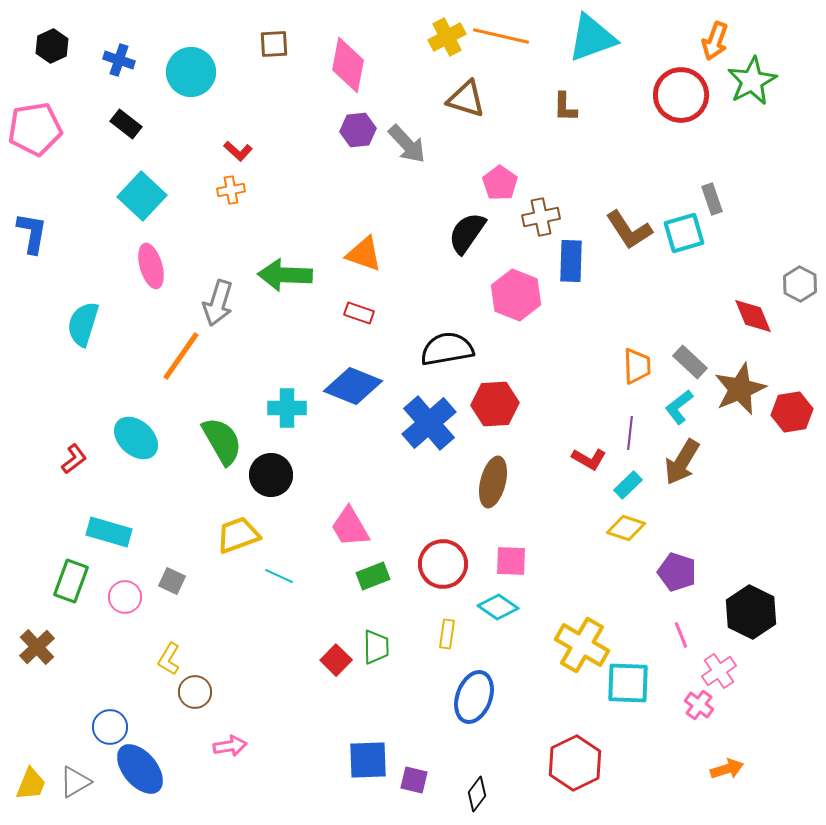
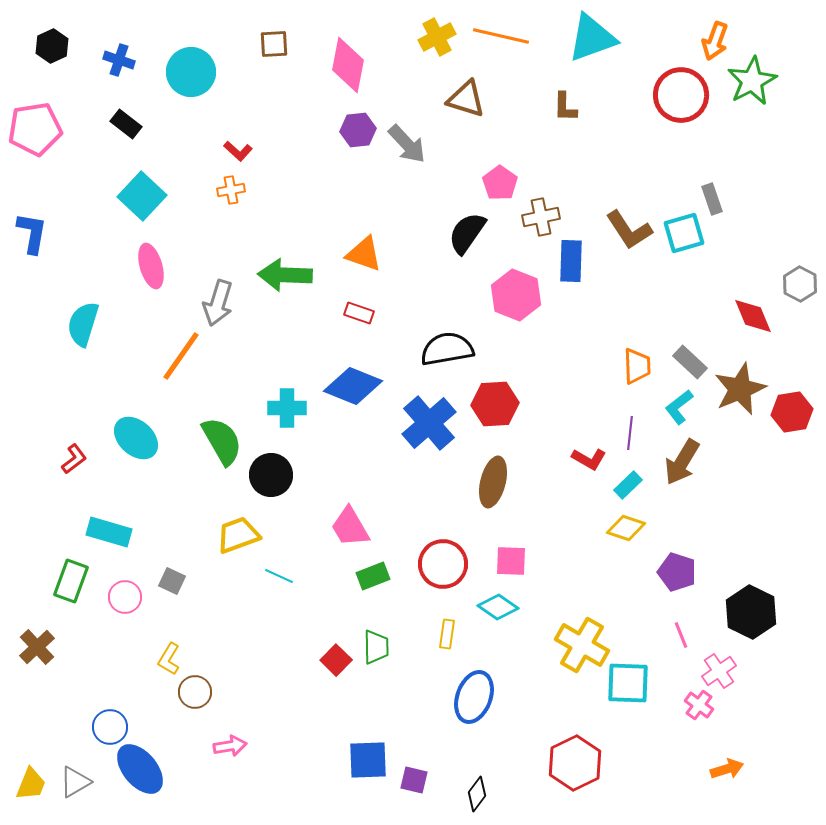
yellow cross at (447, 37): moved 10 px left
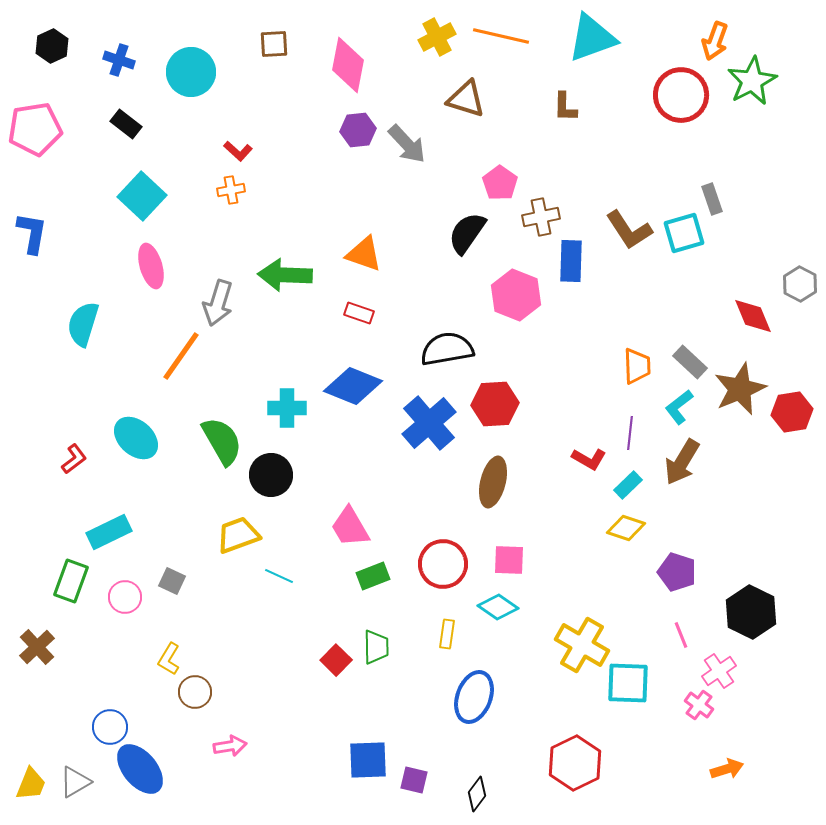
cyan rectangle at (109, 532): rotated 42 degrees counterclockwise
pink square at (511, 561): moved 2 px left, 1 px up
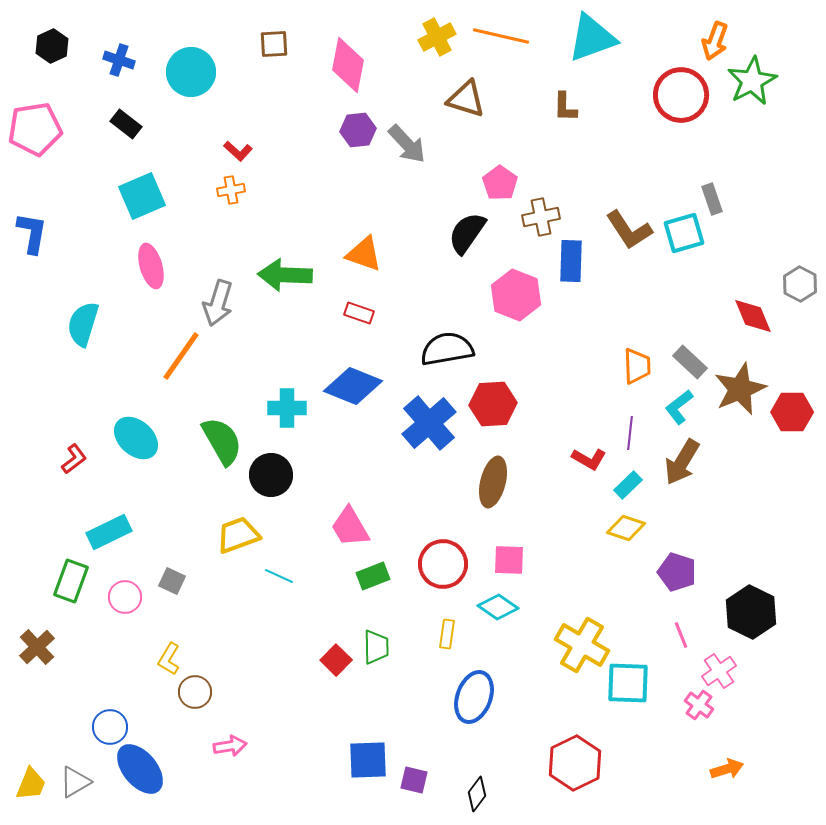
cyan square at (142, 196): rotated 24 degrees clockwise
red hexagon at (495, 404): moved 2 px left
red hexagon at (792, 412): rotated 9 degrees clockwise
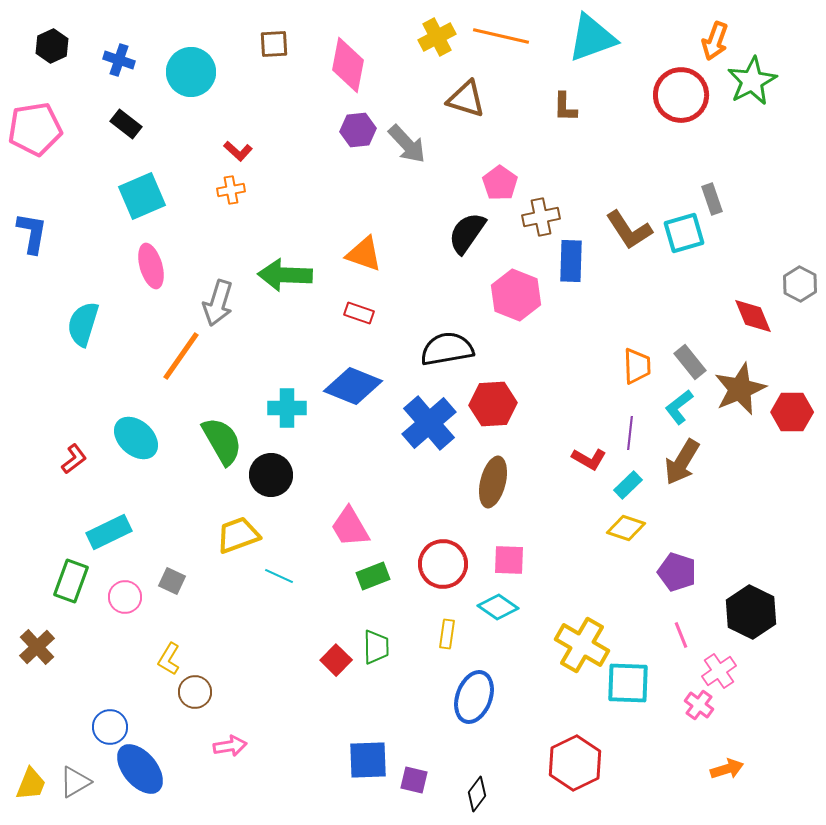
gray rectangle at (690, 362): rotated 8 degrees clockwise
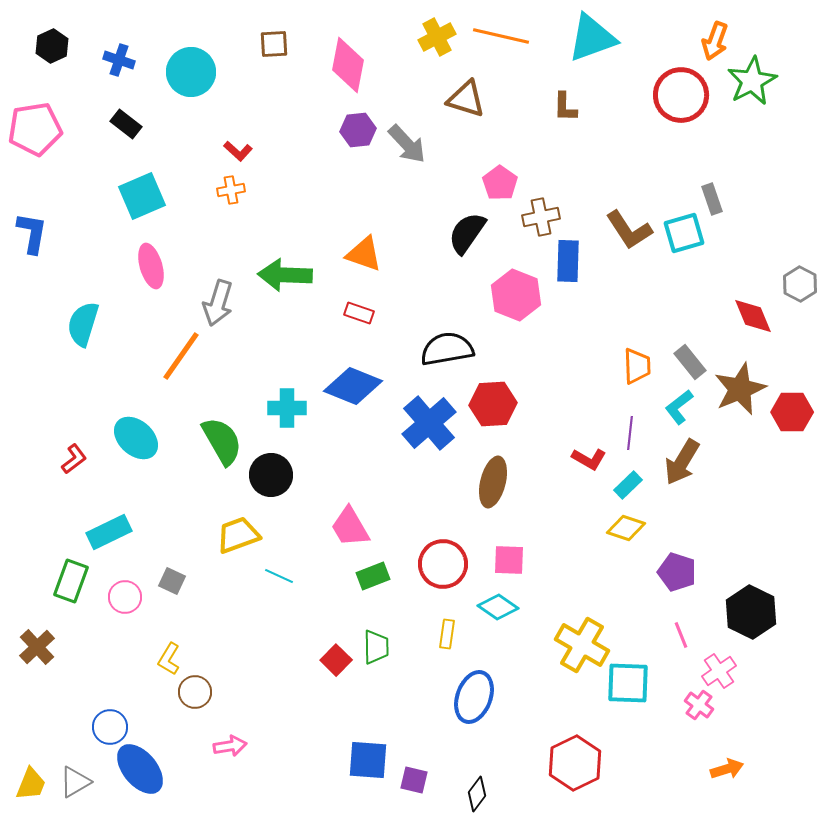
blue rectangle at (571, 261): moved 3 px left
blue square at (368, 760): rotated 6 degrees clockwise
